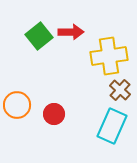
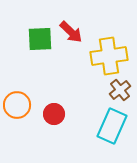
red arrow: rotated 45 degrees clockwise
green square: moved 1 px right, 3 px down; rotated 36 degrees clockwise
brown cross: rotated 10 degrees clockwise
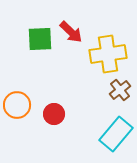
yellow cross: moved 1 px left, 2 px up
cyan rectangle: moved 4 px right, 8 px down; rotated 16 degrees clockwise
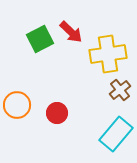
green square: rotated 24 degrees counterclockwise
red circle: moved 3 px right, 1 px up
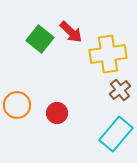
green square: rotated 24 degrees counterclockwise
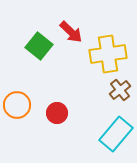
green square: moved 1 px left, 7 px down
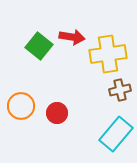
red arrow: moved 1 px right, 5 px down; rotated 35 degrees counterclockwise
brown cross: rotated 25 degrees clockwise
orange circle: moved 4 px right, 1 px down
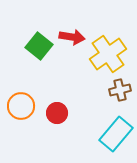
yellow cross: rotated 27 degrees counterclockwise
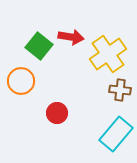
red arrow: moved 1 px left
brown cross: rotated 20 degrees clockwise
orange circle: moved 25 px up
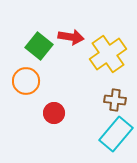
orange circle: moved 5 px right
brown cross: moved 5 px left, 10 px down
red circle: moved 3 px left
